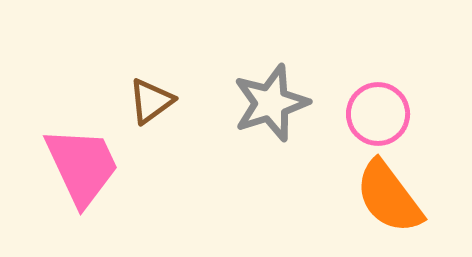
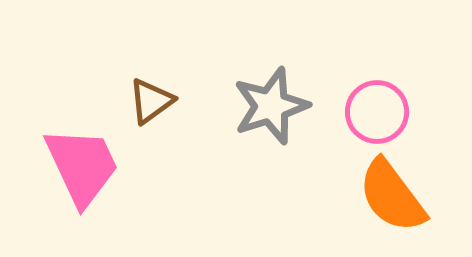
gray star: moved 3 px down
pink circle: moved 1 px left, 2 px up
orange semicircle: moved 3 px right, 1 px up
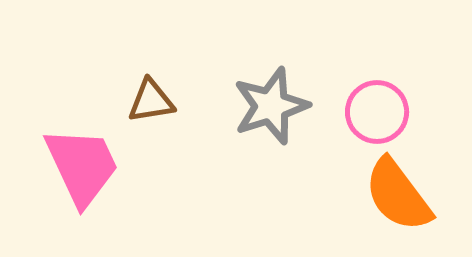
brown triangle: rotated 27 degrees clockwise
orange semicircle: moved 6 px right, 1 px up
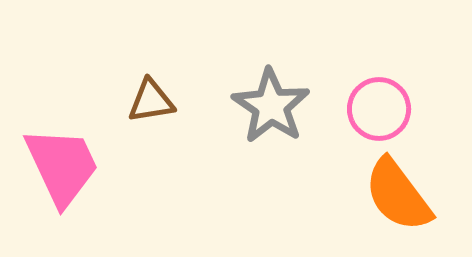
gray star: rotated 20 degrees counterclockwise
pink circle: moved 2 px right, 3 px up
pink trapezoid: moved 20 px left
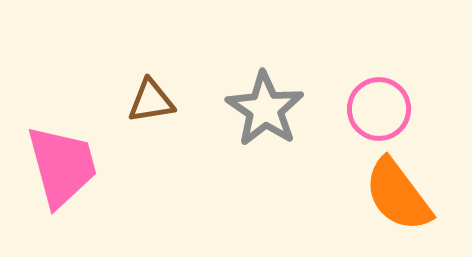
gray star: moved 6 px left, 3 px down
pink trapezoid: rotated 10 degrees clockwise
